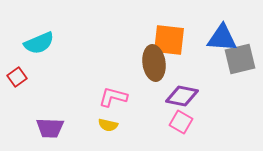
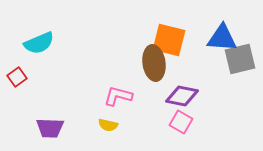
orange square: rotated 8 degrees clockwise
pink L-shape: moved 5 px right, 1 px up
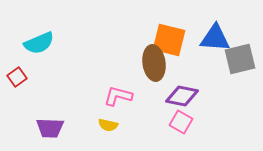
blue triangle: moved 7 px left
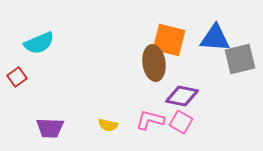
pink L-shape: moved 32 px right, 24 px down
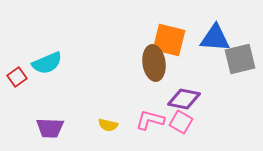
cyan semicircle: moved 8 px right, 20 px down
purple diamond: moved 2 px right, 3 px down
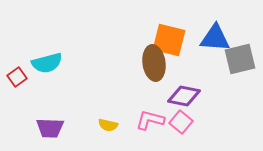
cyan semicircle: rotated 8 degrees clockwise
purple diamond: moved 3 px up
pink square: rotated 10 degrees clockwise
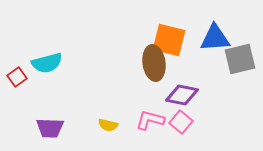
blue triangle: rotated 8 degrees counterclockwise
purple diamond: moved 2 px left, 1 px up
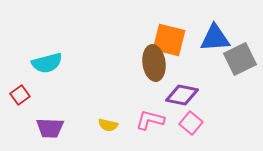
gray square: rotated 12 degrees counterclockwise
red square: moved 3 px right, 18 px down
pink square: moved 10 px right, 1 px down
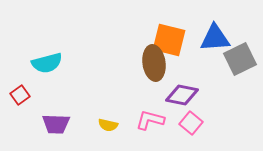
purple trapezoid: moved 6 px right, 4 px up
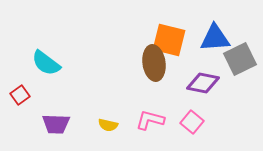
cyan semicircle: moved 1 px left; rotated 52 degrees clockwise
purple diamond: moved 21 px right, 12 px up
pink square: moved 1 px right, 1 px up
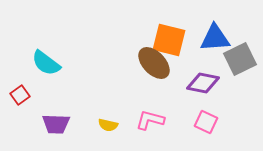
brown ellipse: rotated 36 degrees counterclockwise
pink square: moved 14 px right; rotated 15 degrees counterclockwise
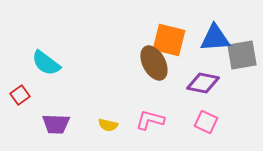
gray square: moved 2 px right, 4 px up; rotated 16 degrees clockwise
brown ellipse: rotated 16 degrees clockwise
